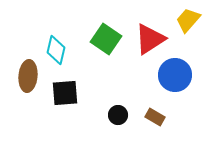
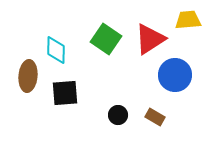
yellow trapezoid: rotated 44 degrees clockwise
cyan diamond: rotated 12 degrees counterclockwise
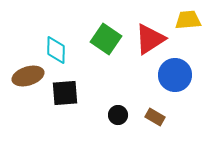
brown ellipse: rotated 68 degrees clockwise
